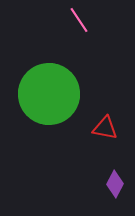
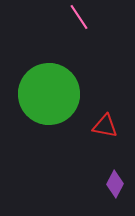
pink line: moved 3 px up
red triangle: moved 2 px up
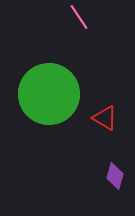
red triangle: moved 8 px up; rotated 20 degrees clockwise
purple diamond: moved 8 px up; rotated 12 degrees counterclockwise
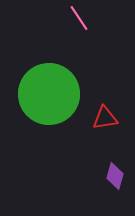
pink line: moved 1 px down
red triangle: rotated 40 degrees counterclockwise
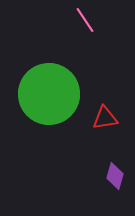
pink line: moved 6 px right, 2 px down
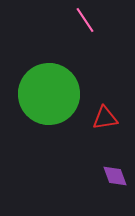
purple diamond: rotated 36 degrees counterclockwise
